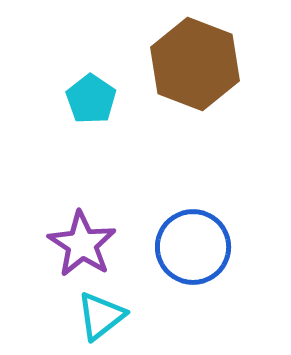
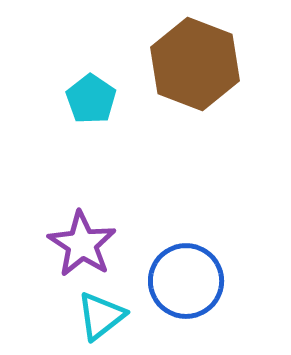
blue circle: moved 7 px left, 34 px down
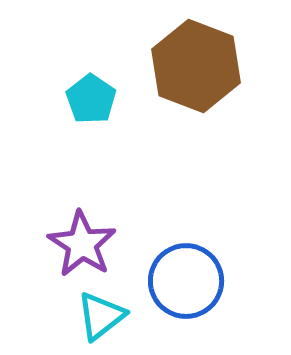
brown hexagon: moved 1 px right, 2 px down
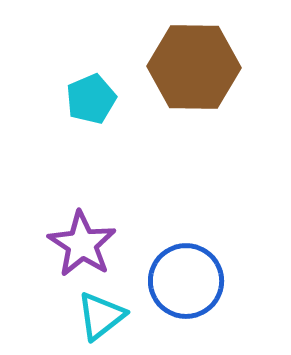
brown hexagon: moved 2 px left, 1 px down; rotated 20 degrees counterclockwise
cyan pentagon: rotated 15 degrees clockwise
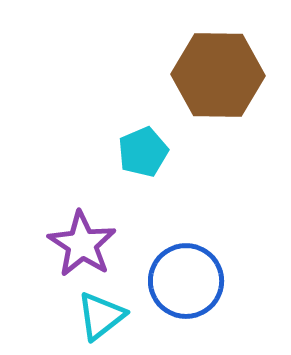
brown hexagon: moved 24 px right, 8 px down
cyan pentagon: moved 52 px right, 53 px down
